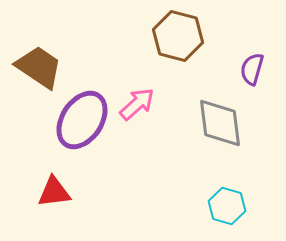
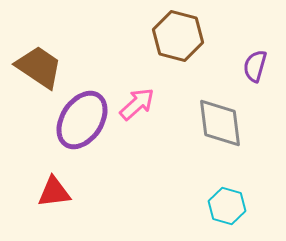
purple semicircle: moved 3 px right, 3 px up
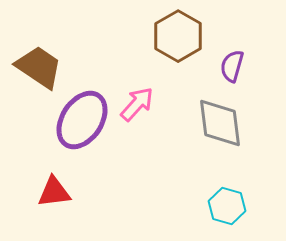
brown hexagon: rotated 15 degrees clockwise
purple semicircle: moved 23 px left
pink arrow: rotated 6 degrees counterclockwise
